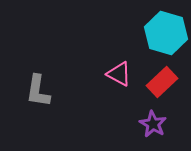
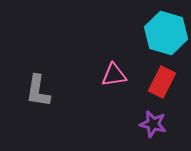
pink triangle: moved 5 px left, 1 px down; rotated 36 degrees counterclockwise
red rectangle: rotated 20 degrees counterclockwise
purple star: rotated 16 degrees counterclockwise
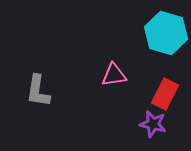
red rectangle: moved 3 px right, 12 px down
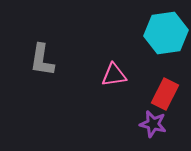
cyan hexagon: rotated 24 degrees counterclockwise
gray L-shape: moved 4 px right, 31 px up
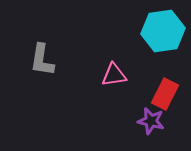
cyan hexagon: moved 3 px left, 2 px up
purple star: moved 2 px left, 3 px up
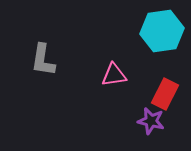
cyan hexagon: moved 1 px left
gray L-shape: moved 1 px right
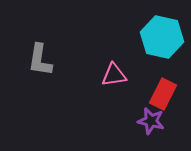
cyan hexagon: moved 6 px down; rotated 21 degrees clockwise
gray L-shape: moved 3 px left
red rectangle: moved 2 px left
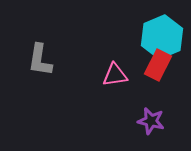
cyan hexagon: rotated 24 degrees clockwise
pink triangle: moved 1 px right
red rectangle: moved 5 px left, 29 px up
